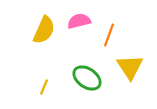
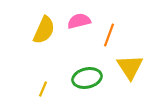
green ellipse: rotated 48 degrees counterclockwise
yellow line: moved 1 px left, 2 px down
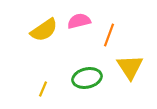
yellow semicircle: rotated 32 degrees clockwise
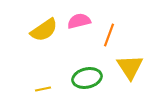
yellow line: rotated 56 degrees clockwise
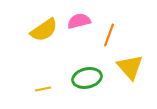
yellow triangle: rotated 8 degrees counterclockwise
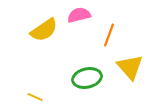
pink semicircle: moved 6 px up
yellow line: moved 8 px left, 8 px down; rotated 35 degrees clockwise
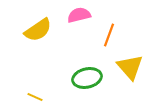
yellow semicircle: moved 6 px left
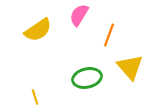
pink semicircle: rotated 45 degrees counterclockwise
yellow line: rotated 49 degrees clockwise
